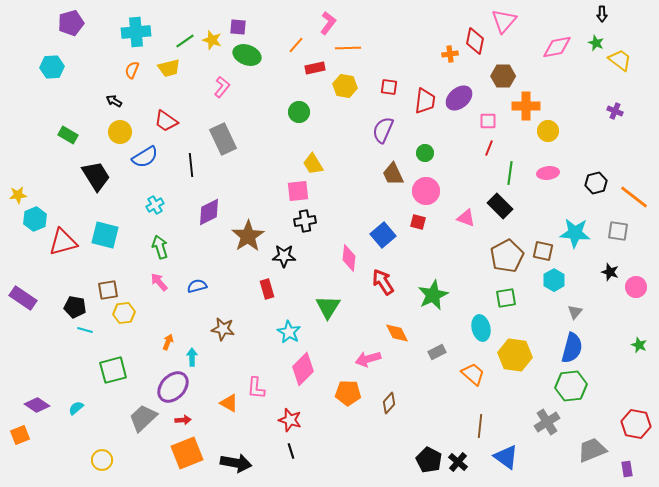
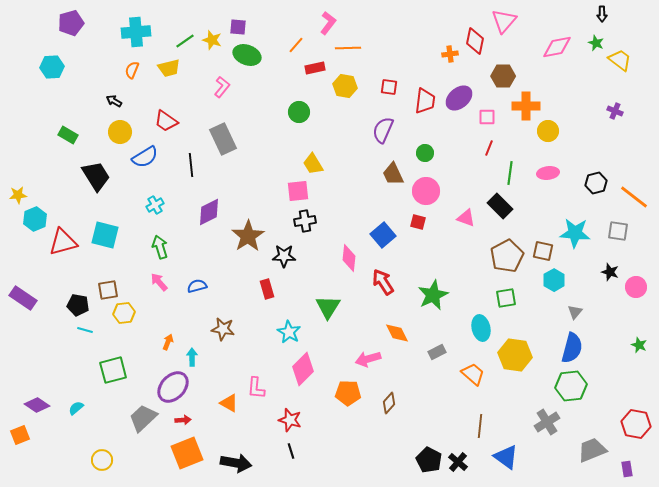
pink square at (488, 121): moved 1 px left, 4 px up
black pentagon at (75, 307): moved 3 px right, 2 px up
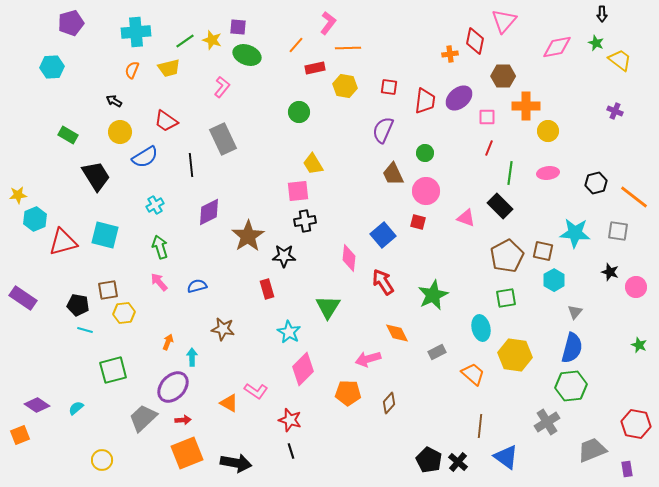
pink L-shape at (256, 388): moved 3 px down; rotated 60 degrees counterclockwise
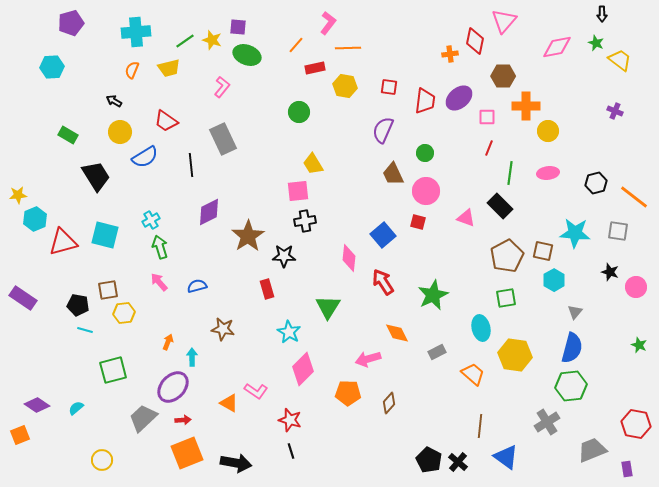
cyan cross at (155, 205): moved 4 px left, 15 px down
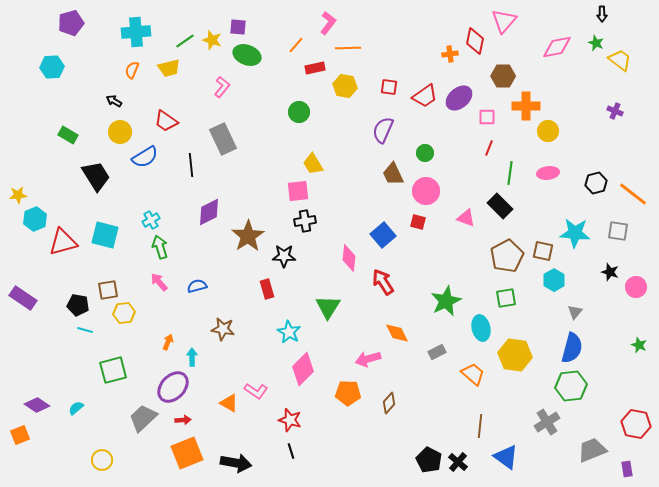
red trapezoid at (425, 101): moved 5 px up; rotated 48 degrees clockwise
orange line at (634, 197): moved 1 px left, 3 px up
green star at (433, 295): moved 13 px right, 6 px down
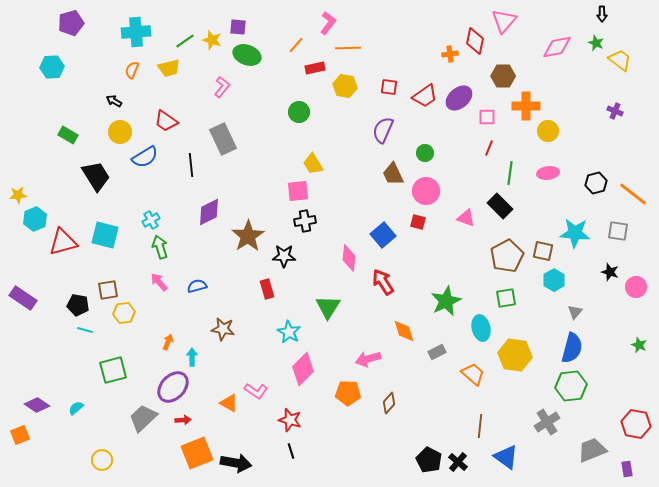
orange diamond at (397, 333): moved 7 px right, 2 px up; rotated 10 degrees clockwise
orange square at (187, 453): moved 10 px right
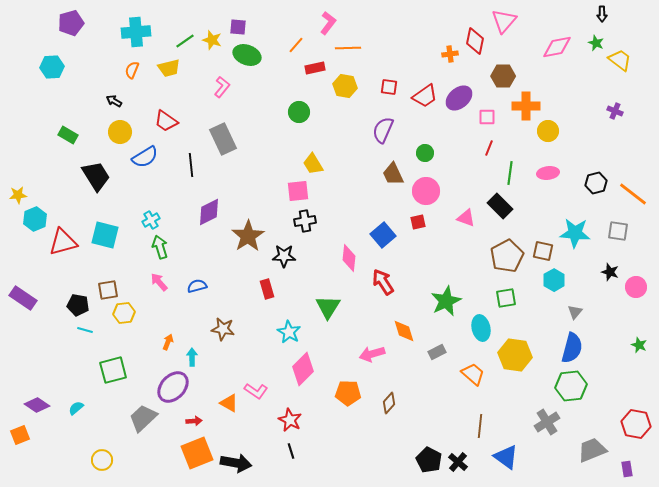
red square at (418, 222): rotated 28 degrees counterclockwise
pink arrow at (368, 359): moved 4 px right, 5 px up
red arrow at (183, 420): moved 11 px right, 1 px down
red star at (290, 420): rotated 10 degrees clockwise
